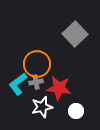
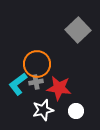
gray square: moved 3 px right, 4 px up
white star: moved 1 px right, 3 px down
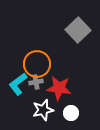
white circle: moved 5 px left, 2 px down
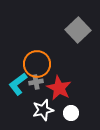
red star: rotated 20 degrees clockwise
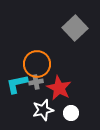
gray square: moved 3 px left, 2 px up
cyan L-shape: moved 1 px left; rotated 25 degrees clockwise
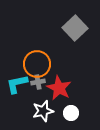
gray cross: moved 2 px right
white star: moved 1 px down
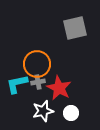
gray square: rotated 30 degrees clockwise
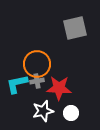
gray cross: moved 1 px left, 1 px up
red star: rotated 25 degrees counterclockwise
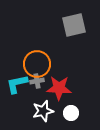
gray square: moved 1 px left, 3 px up
